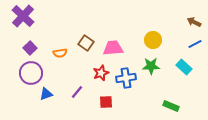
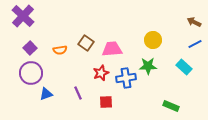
pink trapezoid: moved 1 px left, 1 px down
orange semicircle: moved 3 px up
green star: moved 3 px left
purple line: moved 1 px right, 1 px down; rotated 64 degrees counterclockwise
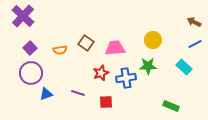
pink trapezoid: moved 3 px right, 1 px up
purple line: rotated 48 degrees counterclockwise
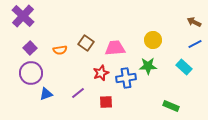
purple line: rotated 56 degrees counterclockwise
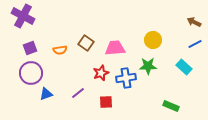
purple cross: rotated 15 degrees counterclockwise
purple square: rotated 24 degrees clockwise
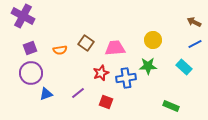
red square: rotated 24 degrees clockwise
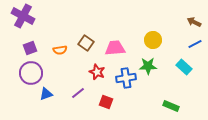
red star: moved 4 px left, 1 px up; rotated 28 degrees counterclockwise
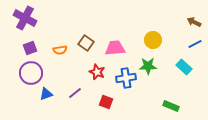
purple cross: moved 2 px right, 2 px down
purple line: moved 3 px left
